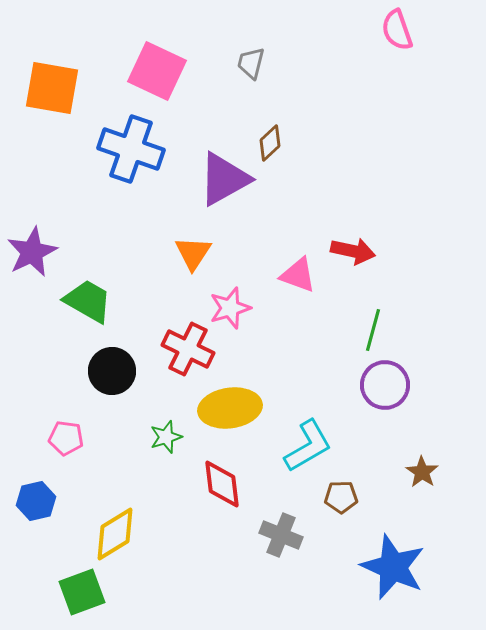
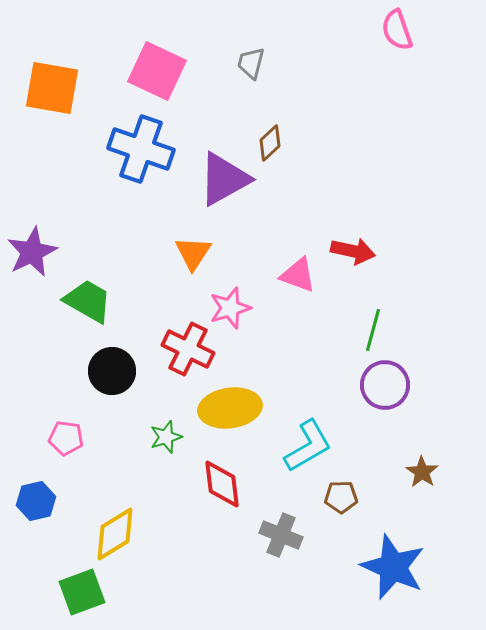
blue cross: moved 10 px right
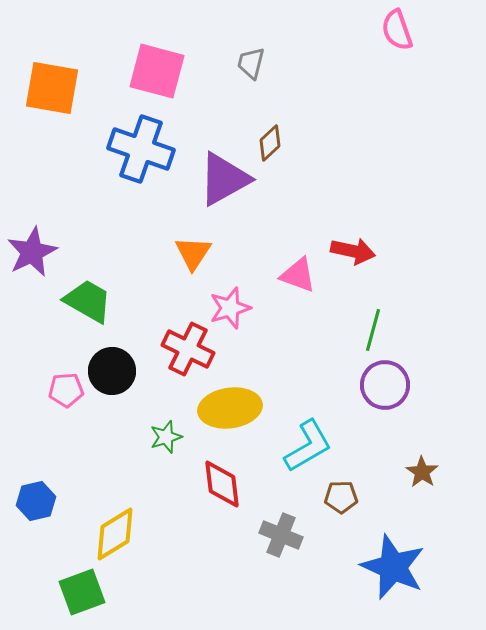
pink square: rotated 10 degrees counterclockwise
pink pentagon: moved 48 px up; rotated 12 degrees counterclockwise
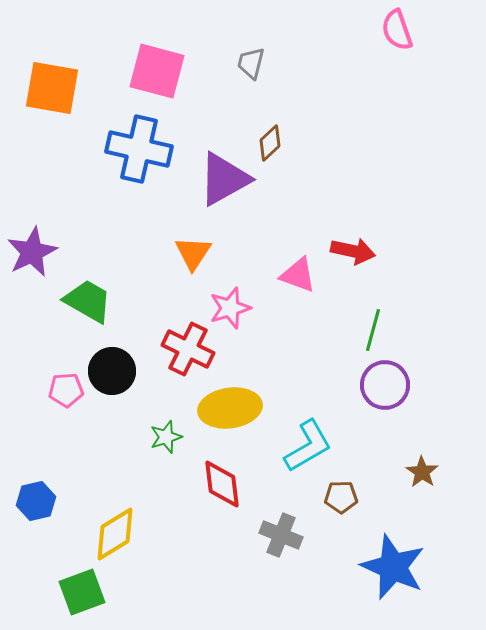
blue cross: moved 2 px left; rotated 6 degrees counterclockwise
